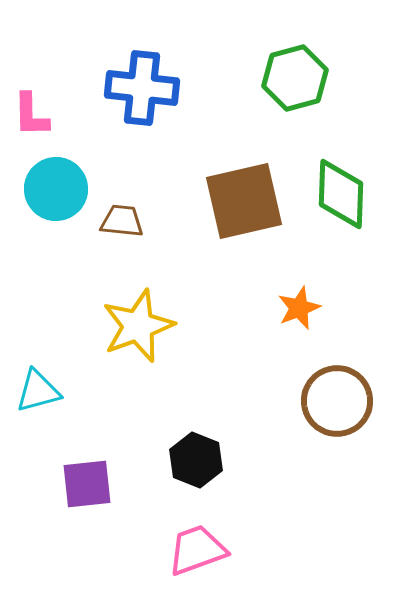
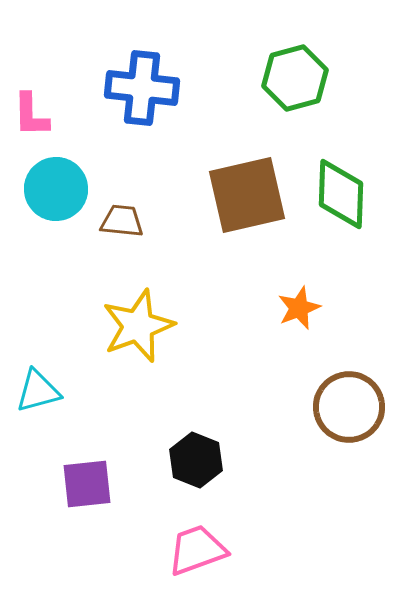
brown square: moved 3 px right, 6 px up
brown circle: moved 12 px right, 6 px down
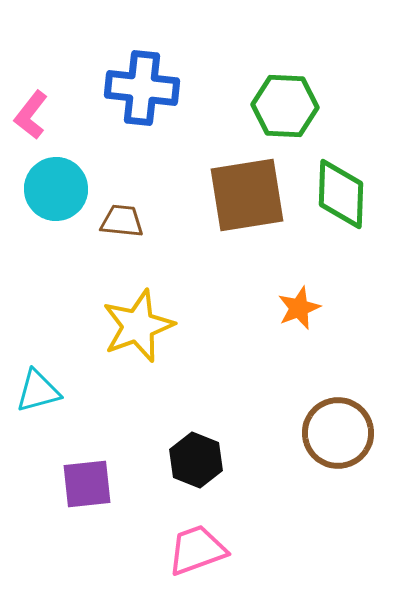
green hexagon: moved 10 px left, 28 px down; rotated 18 degrees clockwise
pink L-shape: rotated 39 degrees clockwise
brown square: rotated 4 degrees clockwise
brown circle: moved 11 px left, 26 px down
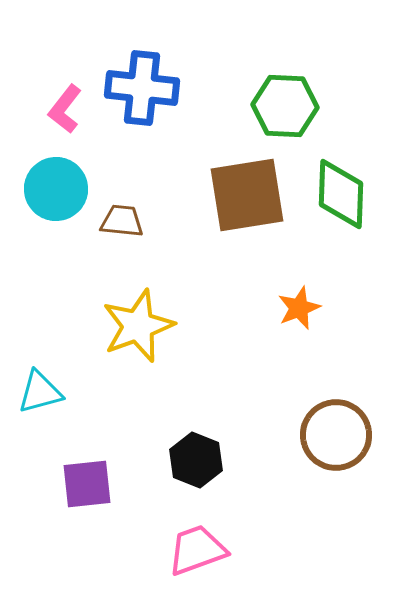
pink L-shape: moved 34 px right, 6 px up
cyan triangle: moved 2 px right, 1 px down
brown circle: moved 2 px left, 2 px down
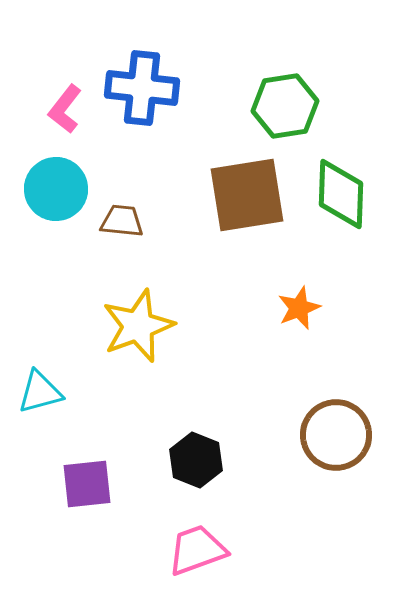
green hexagon: rotated 12 degrees counterclockwise
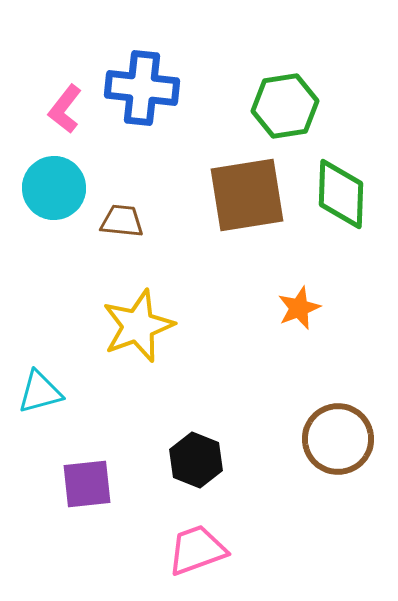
cyan circle: moved 2 px left, 1 px up
brown circle: moved 2 px right, 4 px down
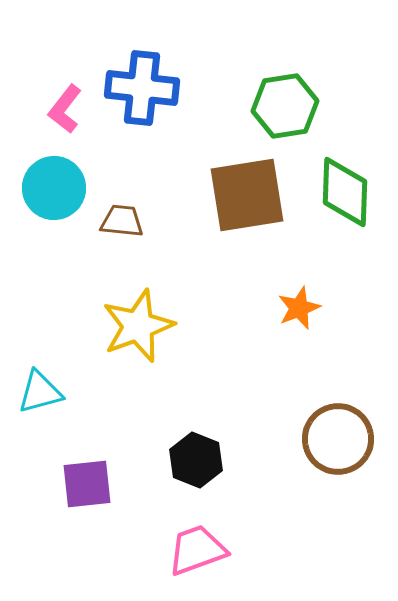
green diamond: moved 4 px right, 2 px up
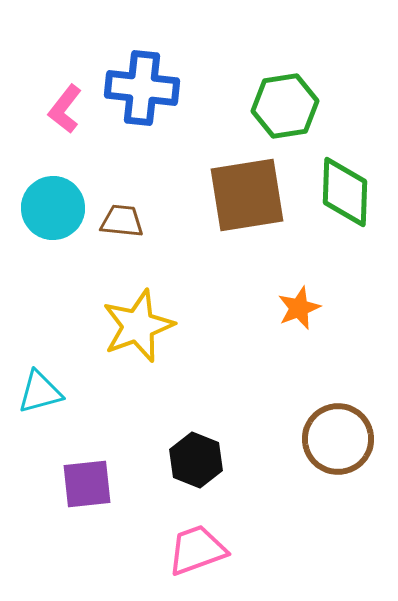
cyan circle: moved 1 px left, 20 px down
